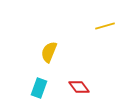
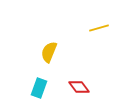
yellow line: moved 6 px left, 2 px down
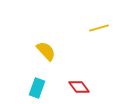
yellow semicircle: moved 3 px left, 1 px up; rotated 115 degrees clockwise
cyan rectangle: moved 2 px left
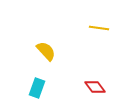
yellow line: rotated 24 degrees clockwise
red diamond: moved 16 px right
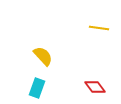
yellow semicircle: moved 3 px left, 5 px down
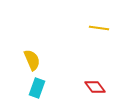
yellow semicircle: moved 11 px left, 4 px down; rotated 20 degrees clockwise
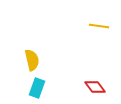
yellow line: moved 2 px up
yellow semicircle: rotated 10 degrees clockwise
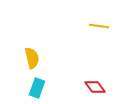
yellow semicircle: moved 2 px up
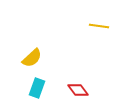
yellow semicircle: rotated 60 degrees clockwise
red diamond: moved 17 px left, 3 px down
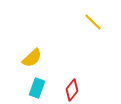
yellow line: moved 6 px left, 4 px up; rotated 36 degrees clockwise
red diamond: moved 6 px left; rotated 75 degrees clockwise
